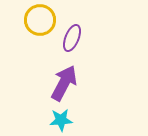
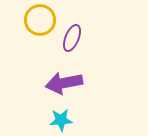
purple arrow: rotated 129 degrees counterclockwise
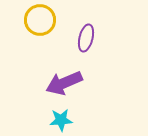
purple ellipse: moved 14 px right; rotated 8 degrees counterclockwise
purple arrow: rotated 12 degrees counterclockwise
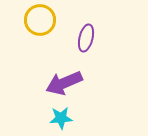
cyan star: moved 2 px up
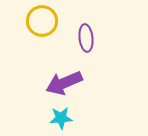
yellow circle: moved 2 px right, 1 px down
purple ellipse: rotated 20 degrees counterclockwise
